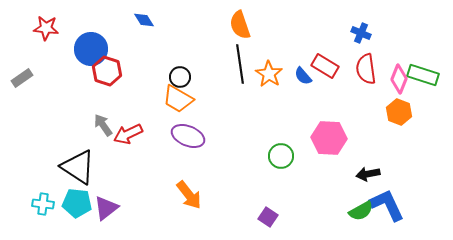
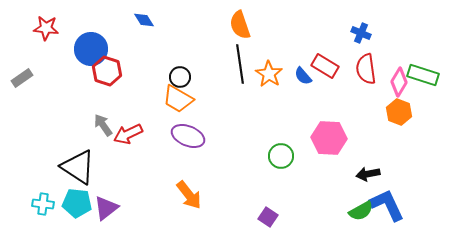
pink diamond: moved 3 px down; rotated 8 degrees clockwise
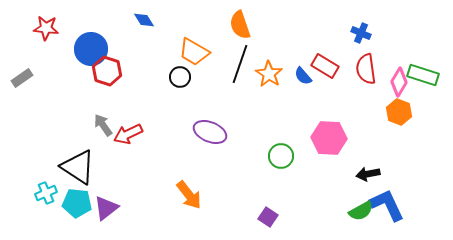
black line: rotated 27 degrees clockwise
orange trapezoid: moved 16 px right, 47 px up
purple ellipse: moved 22 px right, 4 px up
cyan cross: moved 3 px right, 11 px up; rotated 30 degrees counterclockwise
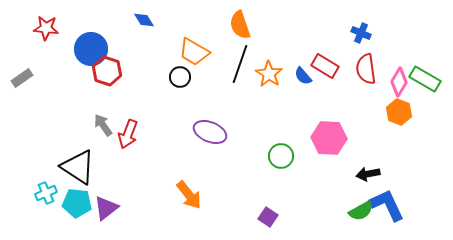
green rectangle: moved 2 px right, 4 px down; rotated 12 degrees clockwise
red arrow: rotated 44 degrees counterclockwise
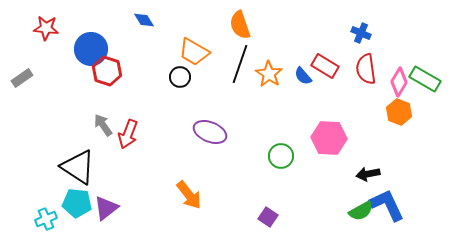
cyan cross: moved 26 px down
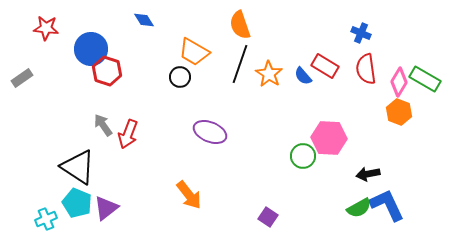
green circle: moved 22 px right
cyan pentagon: rotated 16 degrees clockwise
green semicircle: moved 2 px left, 3 px up
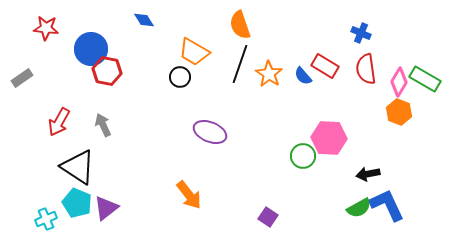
red hexagon: rotated 8 degrees counterclockwise
gray arrow: rotated 10 degrees clockwise
red arrow: moved 69 px left, 12 px up; rotated 8 degrees clockwise
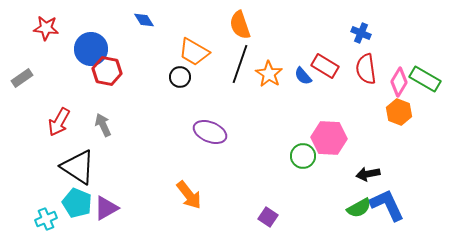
purple triangle: rotated 8 degrees clockwise
